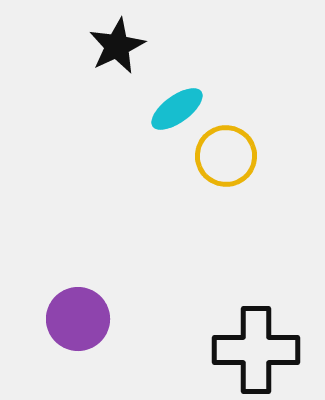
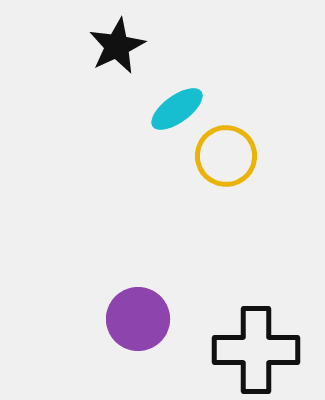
purple circle: moved 60 px right
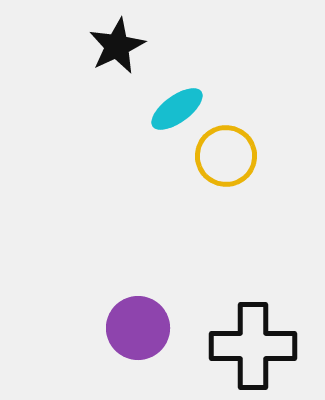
purple circle: moved 9 px down
black cross: moved 3 px left, 4 px up
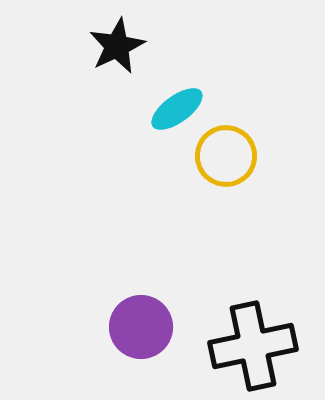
purple circle: moved 3 px right, 1 px up
black cross: rotated 12 degrees counterclockwise
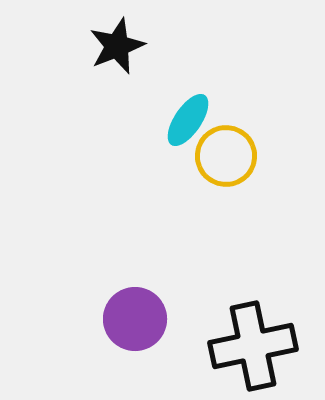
black star: rotated 4 degrees clockwise
cyan ellipse: moved 11 px right, 11 px down; rotated 20 degrees counterclockwise
purple circle: moved 6 px left, 8 px up
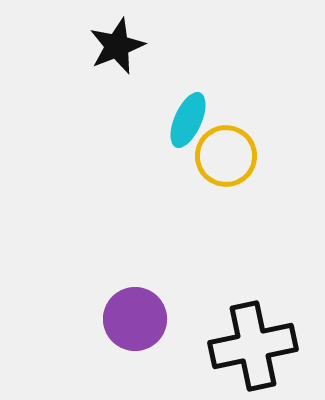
cyan ellipse: rotated 10 degrees counterclockwise
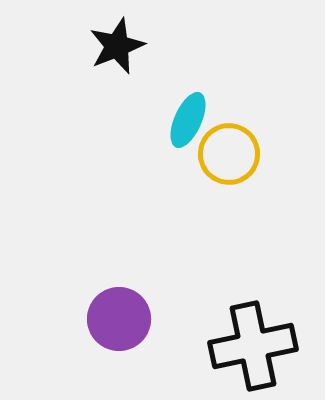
yellow circle: moved 3 px right, 2 px up
purple circle: moved 16 px left
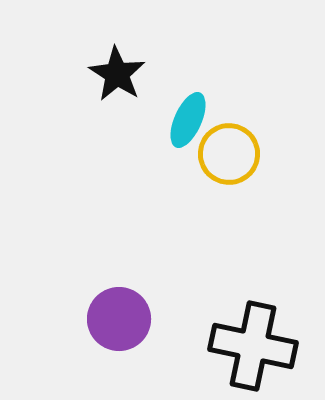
black star: moved 28 px down; rotated 18 degrees counterclockwise
black cross: rotated 24 degrees clockwise
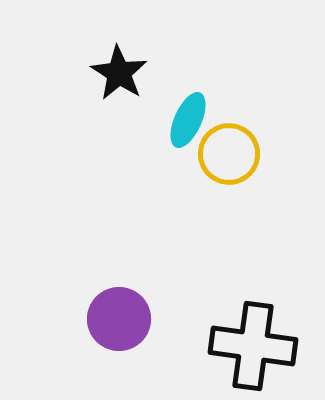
black star: moved 2 px right, 1 px up
black cross: rotated 4 degrees counterclockwise
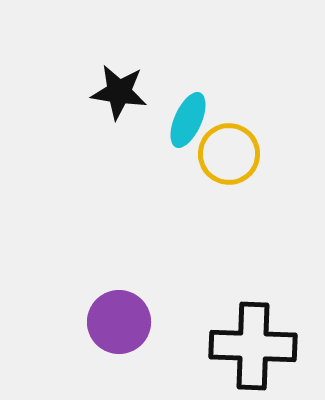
black star: moved 19 px down; rotated 24 degrees counterclockwise
purple circle: moved 3 px down
black cross: rotated 6 degrees counterclockwise
